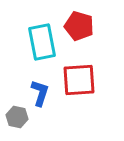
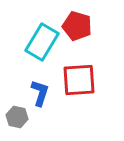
red pentagon: moved 2 px left
cyan rectangle: rotated 42 degrees clockwise
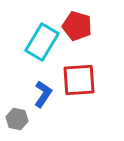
blue L-shape: moved 3 px right, 1 px down; rotated 16 degrees clockwise
gray hexagon: moved 2 px down
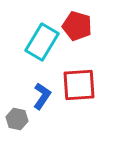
red square: moved 5 px down
blue L-shape: moved 1 px left, 2 px down
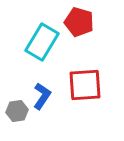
red pentagon: moved 2 px right, 4 px up
red square: moved 6 px right
gray hexagon: moved 8 px up; rotated 20 degrees counterclockwise
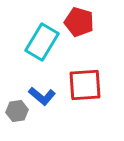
blue L-shape: rotated 96 degrees clockwise
